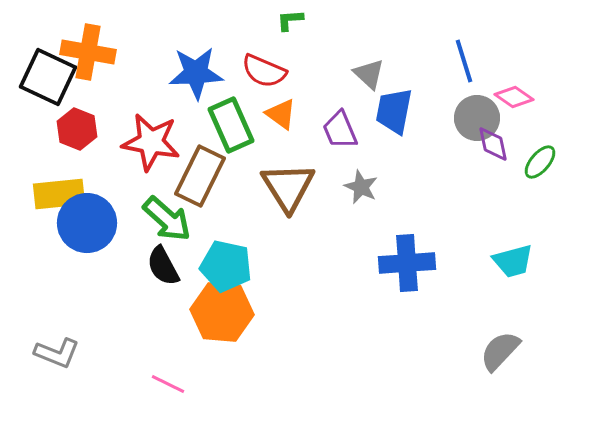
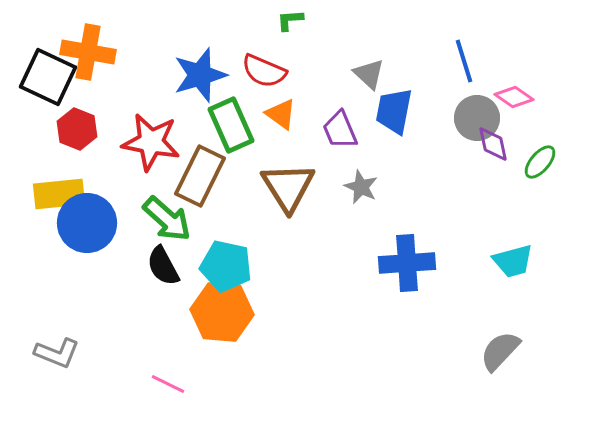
blue star: moved 4 px right, 2 px down; rotated 14 degrees counterclockwise
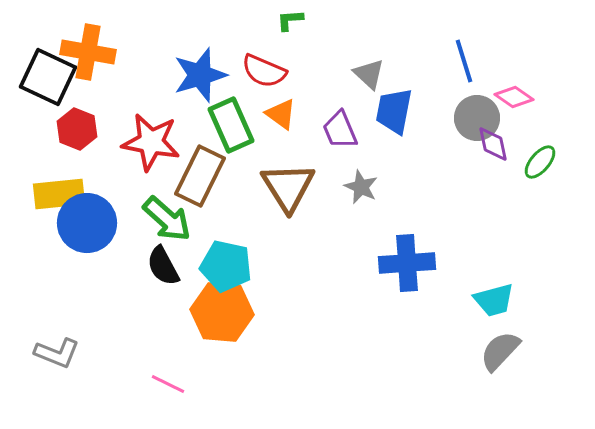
cyan trapezoid: moved 19 px left, 39 px down
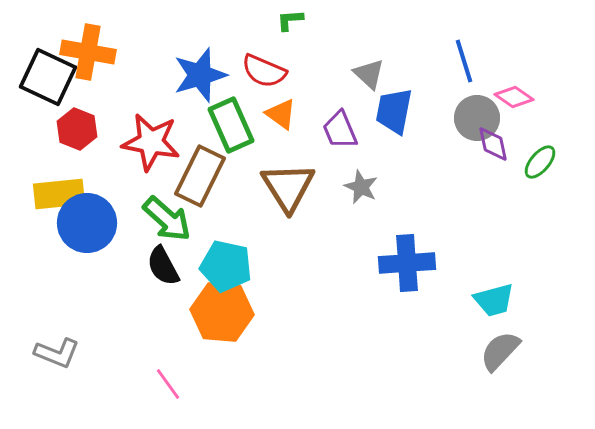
pink line: rotated 28 degrees clockwise
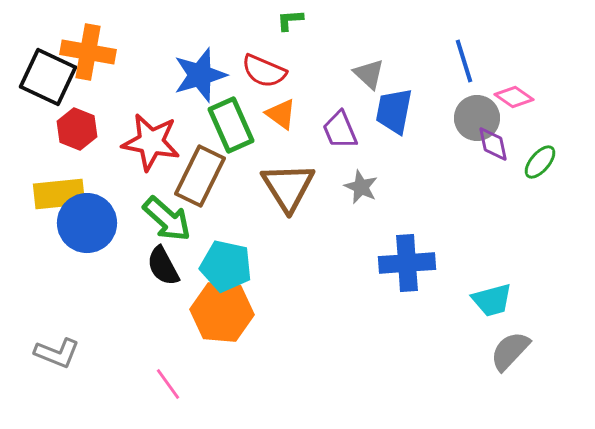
cyan trapezoid: moved 2 px left
gray semicircle: moved 10 px right
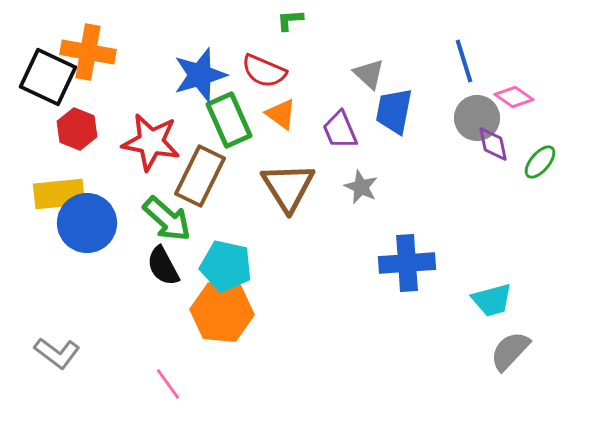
green rectangle: moved 2 px left, 5 px up
gray L-shape: rotated 15 degrees clockwise
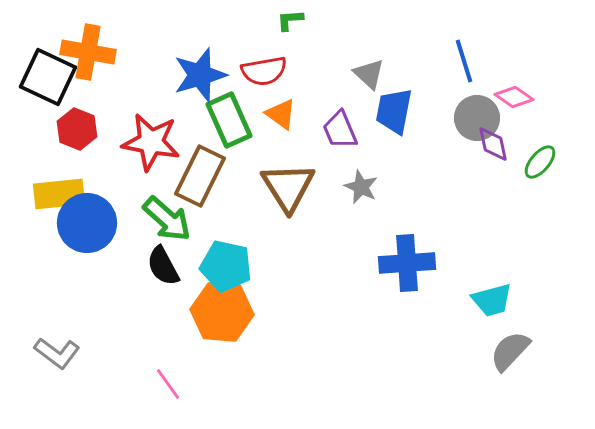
red semicircle: rotated 33 degrees counterclockwise
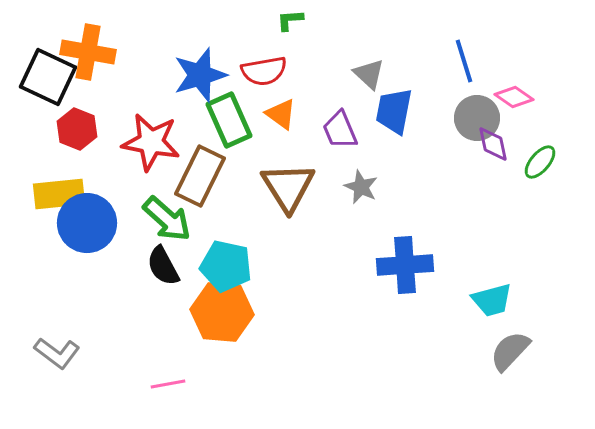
blue cross: moved 2 px left, 2 px down
pink line: rotated 64 degrees counterclockwise
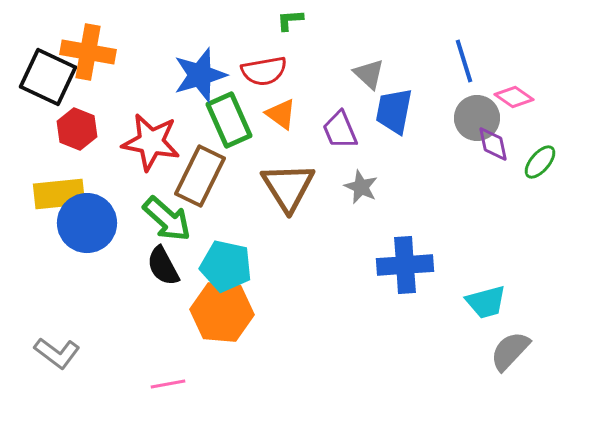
cyan trapezoid: moved 6 px left, 2 px down
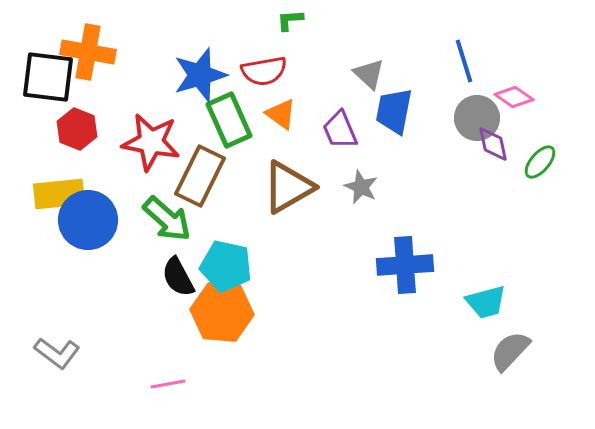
black square: rotated 18 degrees counterclockwise
brown triangle: rotated 32 degrees clockwise
blue circle: moved 1 px right, 3 px up
black semicircle: moved 15 px right, 11 px down
